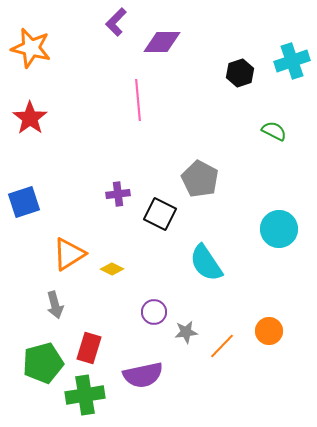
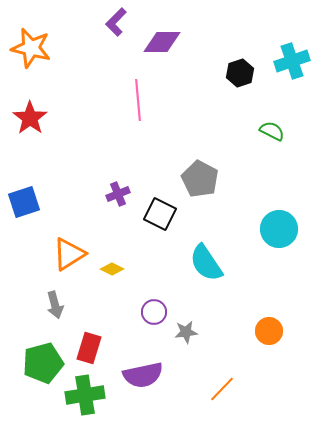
green semicircle: moved 2 px left
purple cross: rotated 15 degrees counterclockwise
orange line: moved 43 px down
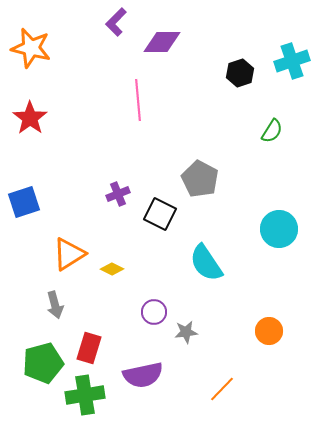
green semicircle: rotated 95 degrees clockwise
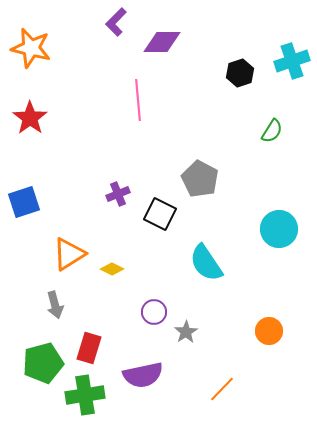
gray star: rotated 25 degrees counterclockwise
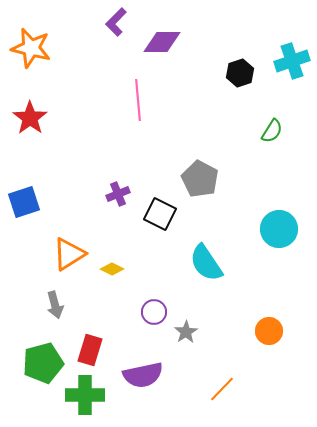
red rectangle: moved 1 px right, 2 px down
green cross: rotated 9 degrees clockwise
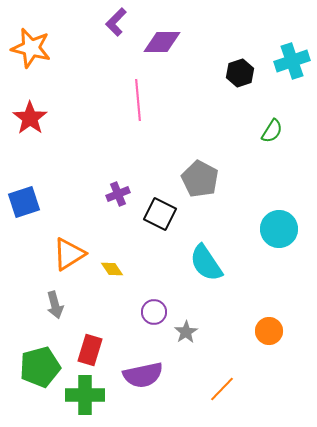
yellow diamond: rotated 30 degrees clockwise
green pentagon: moved 3 px left, 4 px down
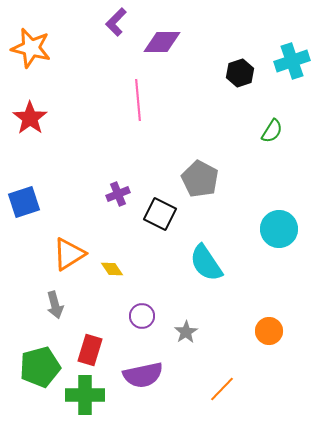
purple circle: moved 12 px left, 4 px down
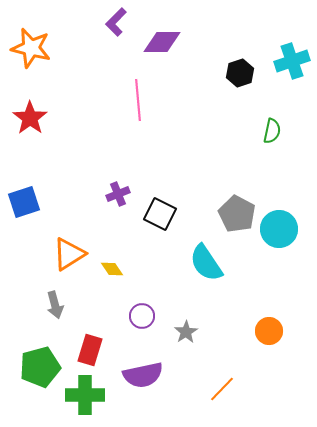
green semicircle: rotated 20 degrees counterclockwise
gray pentagon: moved 37 px right, 35 px down
